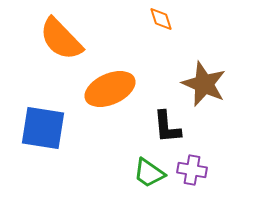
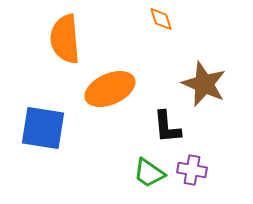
orange semicircle: moved 4 px right; rotated 39 degrees clockwise
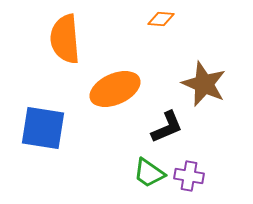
orange diamond: rotated 68 degrees counterclockwise
orange ellipse: moved 5 px right
black L-shape: rotated 108 degrees counterclockwise
purple cross: moved 3 px left, 6 px down
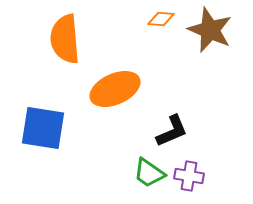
brown star: moved 6 px right, 54 px up
black L-shape: moved 5 px right, 4 px down
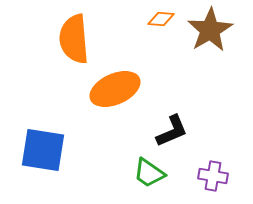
brown star: rotated 18 degrees clockwise
orange semicircle: moved 9 px right
blue square: moved 22 px down
purple cross: moved 24 px right
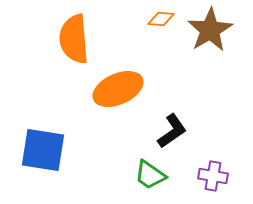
orange ellipse: moved 3 px right
black L-shape: rotated 12 degrees counterclockwise
green trapezoid: moved 1 px right, 2 px down
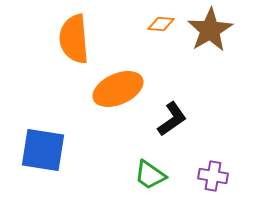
orange diamond: moved 5 px down
black L-shape: moved 12 px up
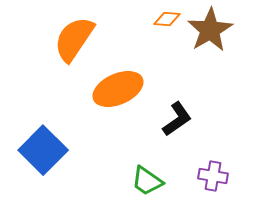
orange diamond: moved 6 px right, 5 px up
orange semicircle: rotated 39 degrees clockwise
black L-shape: moved 5 px right
blue square: rotated 36 degrees clockwise
green trapezoid: moved 3 px left, 6 px down
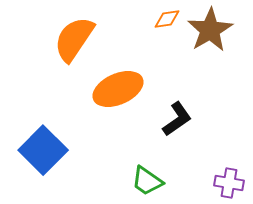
orange diamond: rotated 12 degrees counterclockwise
purple cross: moved 16 px right, 7 px down
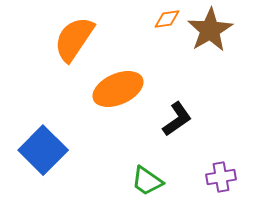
purple cross: moved 8 px left, 6 px up; rotated 20 degrees counterclockwise
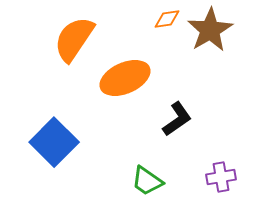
orange ellipse: moved 7 px right, 11 px up
blue square: moved 11 px right, 8 px up
